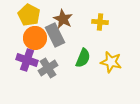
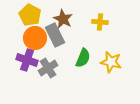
yellow pentagon: moved 1 px right
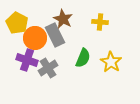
yellow pentagon: moved 13 px left, 8 px down
yellow star: rotated 20 degrees clockwise
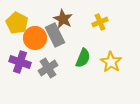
yellow cross: rotated 28 degrees counterclockwise
purple cross: moved 7 px left, 2 px down
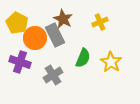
gray cross: moved 5 px right, 7 px down
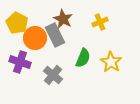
gray cross: rotated 18 degrees counterclockwise
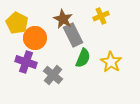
yellow cross: moved 1 px right, 6 px up
gray rectangle: moved 18 px right
purple cross: moved 6 px right
